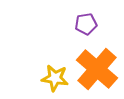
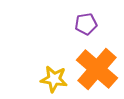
yellow star: moved 1 px left, 1 px down
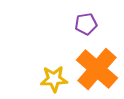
yellow star: rotated 12 degrees counterclockwise
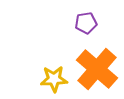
purple pentagon: moved 1 px up
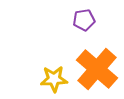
purple pentagon: moved 2 px left, 3 px up
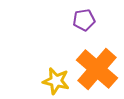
yellow star: moved 2 px right, 2 px down; rotated 16 degrees clockwise
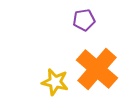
yellow star: moved 1 px left, 1 px down
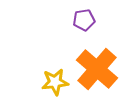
yellow star: rotated 20 degrees counterclockwise
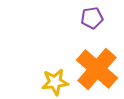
purple pentagon: moved 8 px right, 2 px up
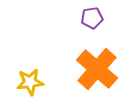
yellow star: moved 25 px left
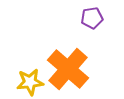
orange cross: moved 29 px left
